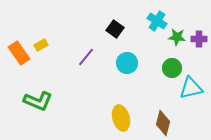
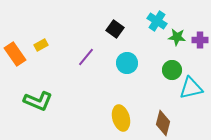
purple cross: moved 1 px right, 1 px down
orange rectangle: moved 4 px left, 1 px down
green circle: moved 2 px down
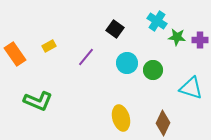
yellow rectangle: moved 8 px right, 1 px down
green circle: moved 19 px left
cyan triangle: rotated 30 degrees clockwise
brown diamond: rotated 10 degrees clockwise
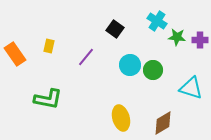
yellow rectangle: rotated 48 degrees counterclockwise
cyan circle: moved 3 px right, 2 px down
green L-shape: moved 10 px right, 2 px up; rotated 12 degrees counterclockwise
brown diamond: rotated 35 degrees clockwise
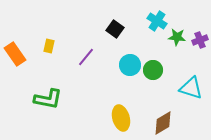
purple cross: rotated 21 degrees counterclockwise
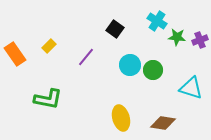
yellow rectangle: rotated 32 degrees clockwise
brown diamond: rotated 40 degrees clockwise
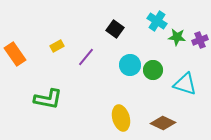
yellow rectangle: moved 8 px right; rotated 16 degrees clockwise
cyan triangle: moved 6 px left, 4 px up
brown diamond: rotated 15 degrees clockwise
